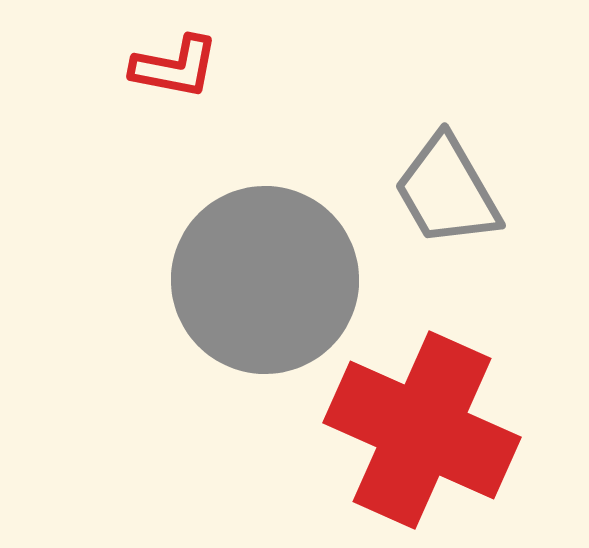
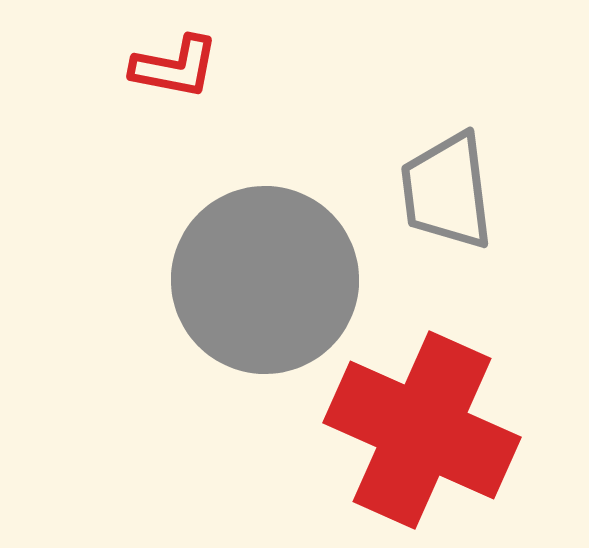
gray trapezoid: rotated 23 degrees clockwise
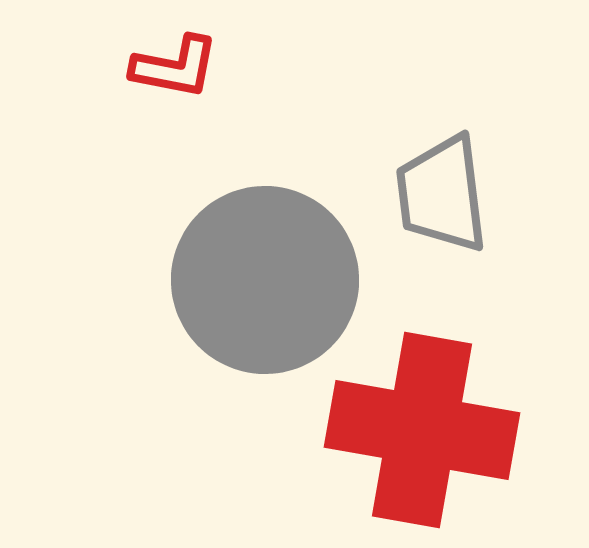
gray trapezoid: moved 5 px left, 3 px down
red cross: rotated 14 degrees counterclockwise
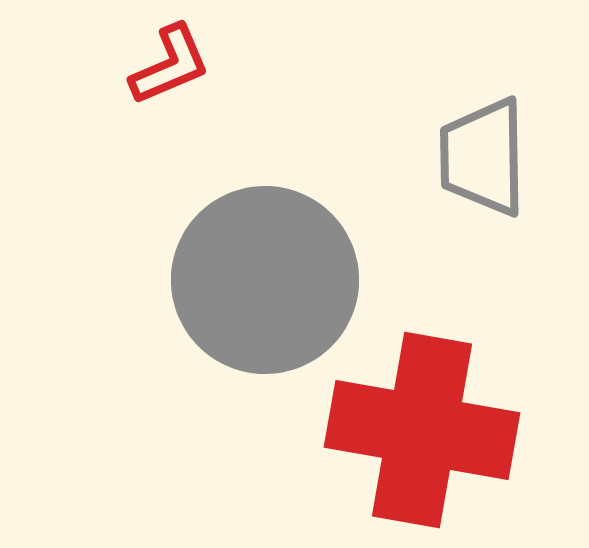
red L-shape: moved 5 px left, 2 px up; rotated 34 degrees counterclockwise
gray trapezoid: moved 41 px right, 37 px up; rotated 6 degrees clockwise
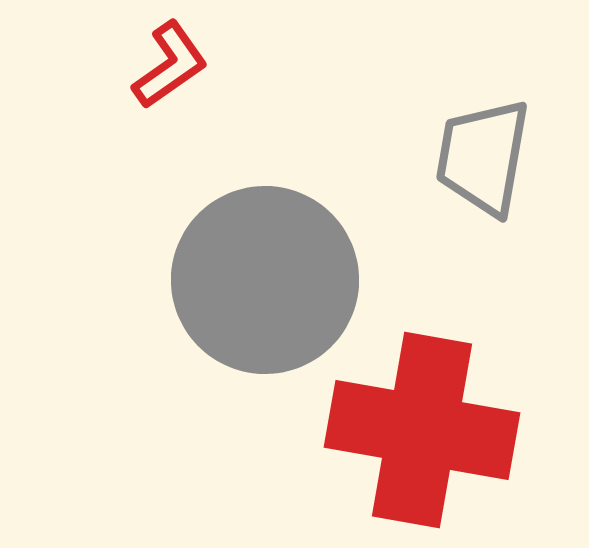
red L-shape: rotated 12 degrees counterclockwise
gray trapezoid: rotated 11 degrees clockwise
